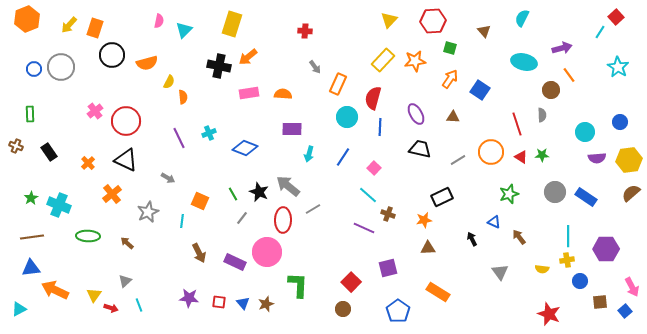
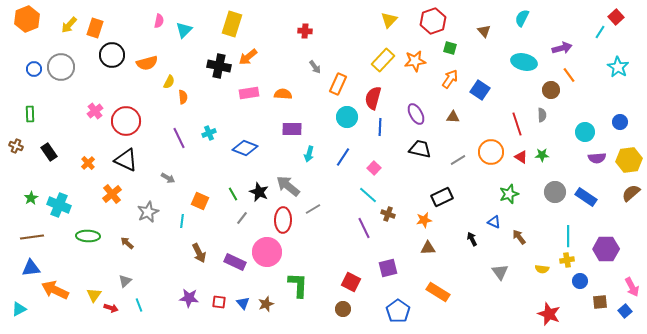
red hexagon at (433, 21): rotated 15 degrees counterclockwise
purple line at (364, 228): rotated 40 degrees clockwise
red square at (351, 282): rotated 18 degrees counterclockwise
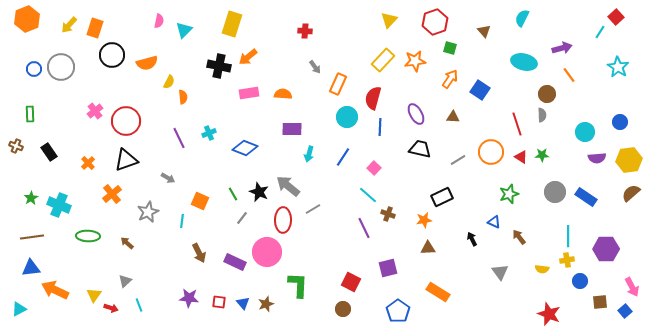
red hexagon at (433, 21): moved 2 px right, 1 px down
brown circle at (551, 90): moved 4 px left, 4 px down
black triangle at (126, 160): rotated 45 degrees counterclockwise
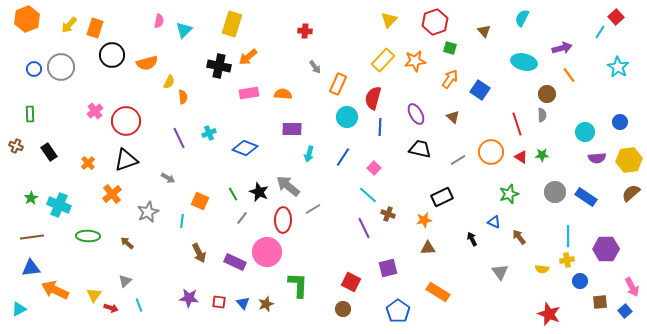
brown triangle at (453, 117): rotated 40 degrees clockwise
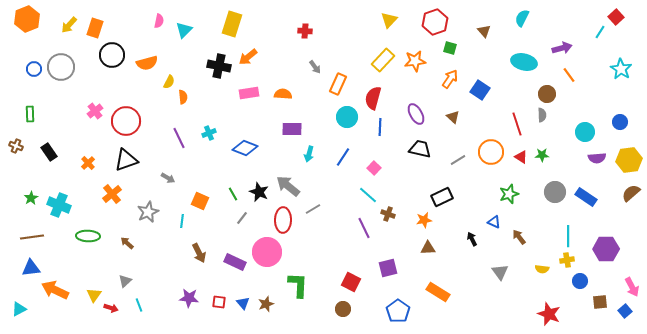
cyan star at (618, 67): moved 3 px right, 2 px down
